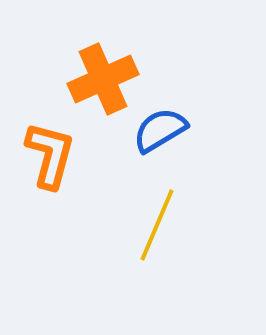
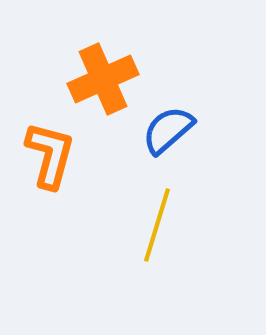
blue semicircle: moved 8 px right; rotated 10 degrees counterclockwise
yellow line: rotated 6 degrees counterclockwise
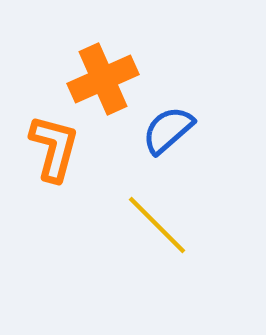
orange L-shape: moved 4 px right, 7 px up
yellow line: rotated 62 degrees counterclockwise
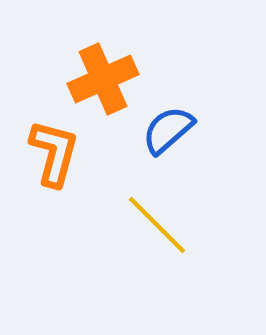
orange L-shape: moved 5 px down
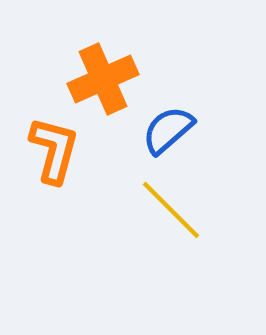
orange L-shape: moved 3 px up
yellow line: moved 14 px right, 15 px up
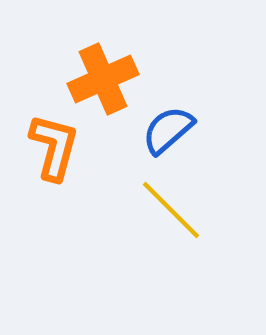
orange L-shape: moved 3 px up
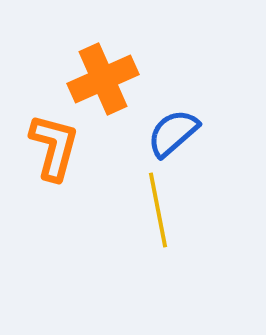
blue semicircle: moved 5 px right, 3 px down
yellow line: moved 13 px left; rotated 34 degrees clockwise
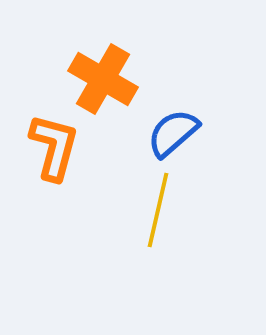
orange cross: rotated 36 degrees counterclockwise
yellow line: rotated 24 degrees clockwise
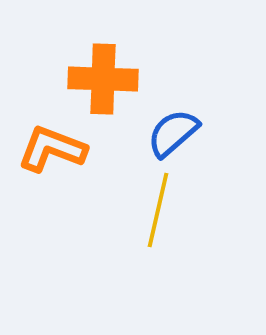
orange cross: rotated 28 degrees counterclockwise
orange L-shape: moved 2 px left, 2 px down; rotated 84 degrees counterclockwise
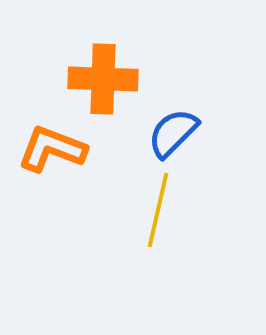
blue semicircle: rotated 4 degrees counterclockwise
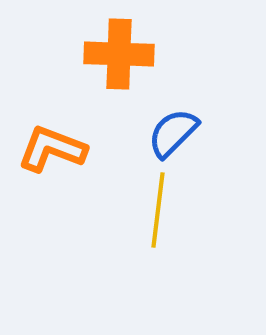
orange cross: moved 16 px right, 25 px up
yellow line: rotated 6 degrees counterclockwise
